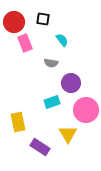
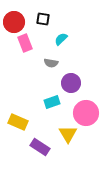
cyan semicircle: moved 1 px left, 1 px up; rotated 96 degrees counterclockwise
pink circle: moved 3 px down
yellow rectangle: rotated 54 degrees counterclockwise
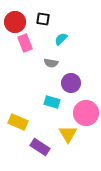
red circle: moved 1 px right
cyan rectangle: rotated 35 degrees clockwise
